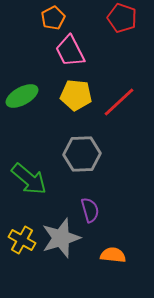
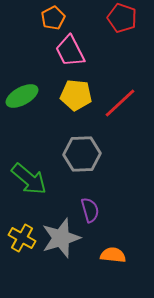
red line: moved 1 px right, 1 px down
yellow cross: moved 2 px up
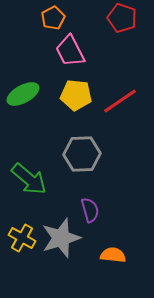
green ellipse: moved 1 px right, 2 px up
red line: moved 2 px up; rotated 9 degrees clockwise
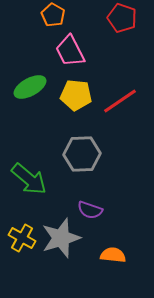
orange pentagon: moved 3 px up; rotated 15 degrees counterclockwise
green ellipse: moved 7 px right, 7 px up
purple semicircle: rotated 125 degrees clockwise
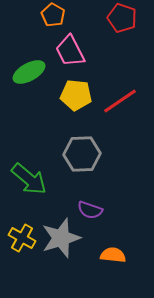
green ellipse: moved 1 px left, 15 px up
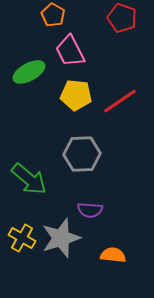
purple semicircle: rotated 15 degrees counterclockwise
